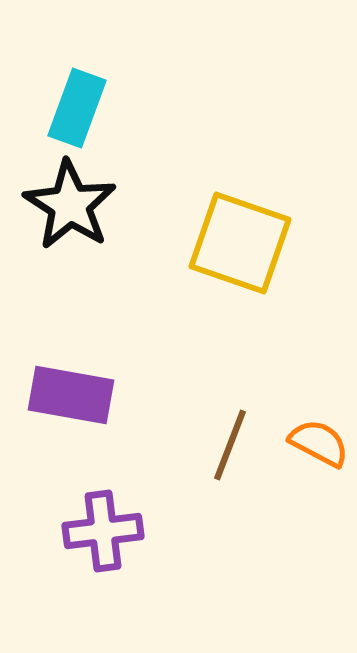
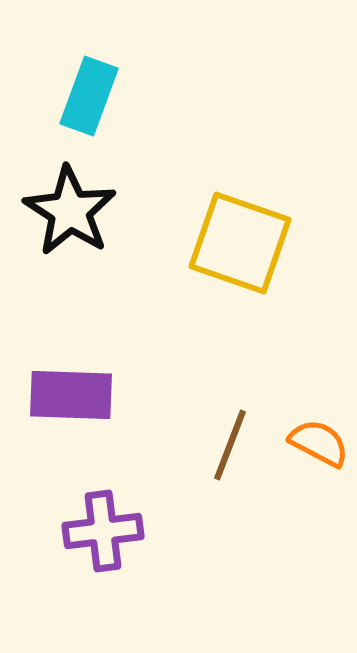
cyan rectangle: moved 12 px right, 12 px up
black star: moved 6 px down
purple rectangle: rotated 8 degrees counterclockwise
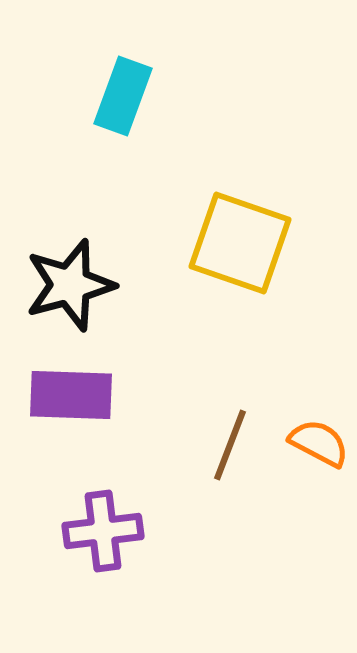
cyan rectangle: moved 34 px right
black star: moved 74 px down; rotated 24 degrees clockwise
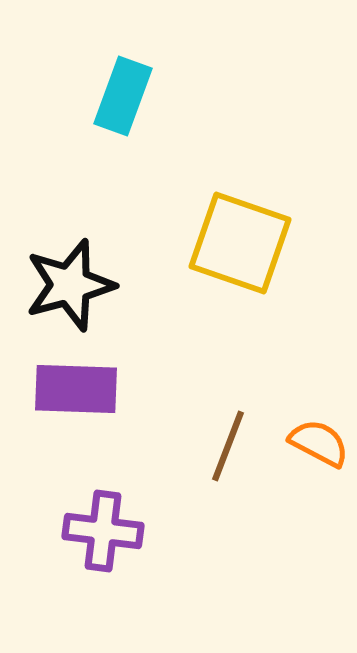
purple rectangle: moved 5 px right, 6 px up
brown line: moved 2 px left, 1 px down
purple cross: rotated 14 degrees clockwise
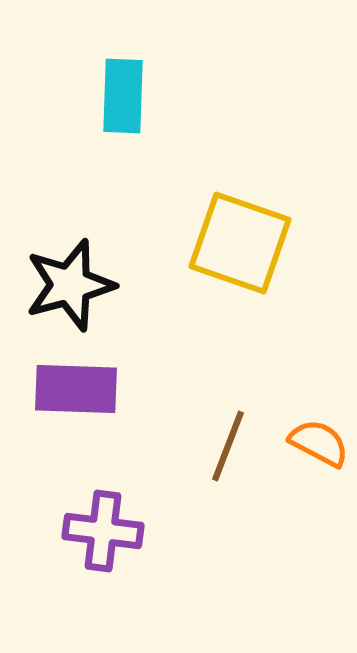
cyan rectangle: rotated 18 degrees counterclockwise
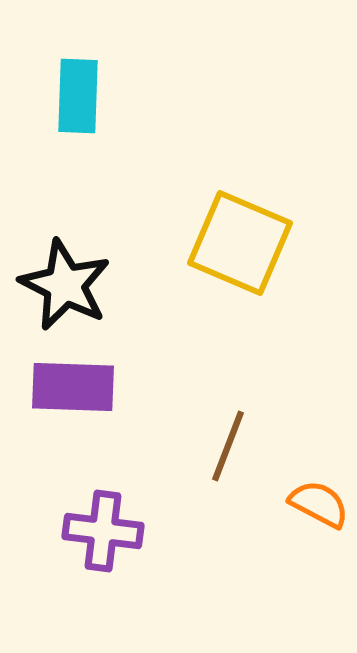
cyan rectangle: moved 45 px left
yellow square: rotated 4 degrees clockwise
black star: moved 5 px left; rotated 30 degrees counterclockwise
purple rectangle: moved 3 px left, 2 px up
orange semicircle: moved 61 px down
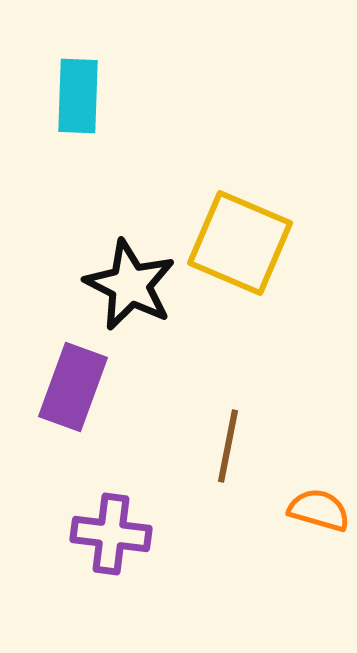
black star: moved 65 px right
purple rectangle: rotated 72 degrees counterclockwise
brown line: rotated 10 degrees counterclockwise
orange semicircle: moved 6 px down; rotated 12 degrees counterclockwise
purple cross: moved 8 px right, 3 px down
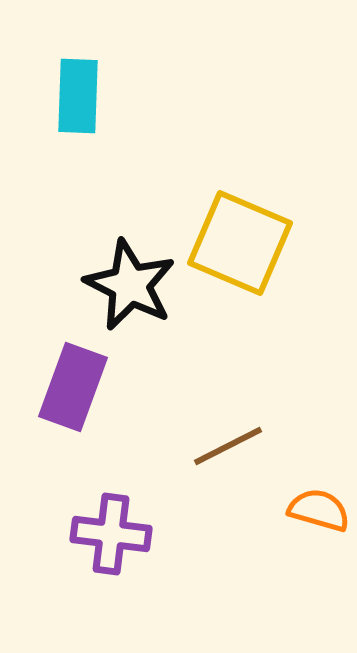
brown line: rotated 52 degrees clockwise
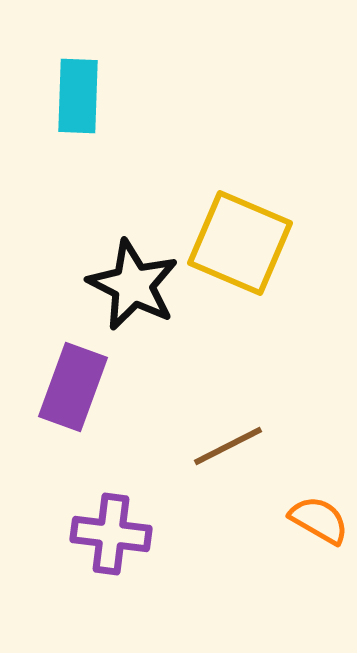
black star: moved 3 px right
orange semicircle: moved 10 px down; rotated 14 degrees clockwise
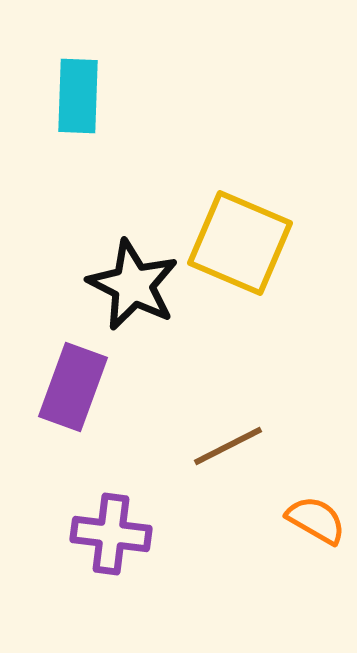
orange semicircle: moved 3 px left
